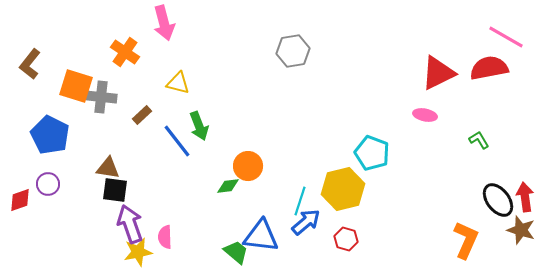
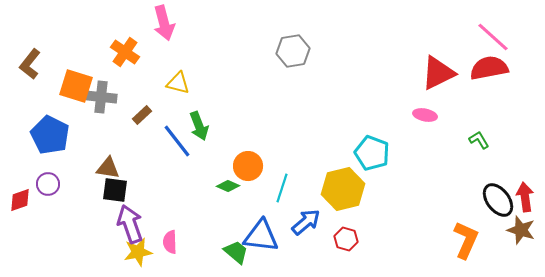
pink line: moved 13 px left; rotated 12 degrees clockwise
green diamond: rotated 30 degrees clockwise
cyan line: moved 18 px left, 13 px up
pink semicircle: moved 5 px right, 5 px down
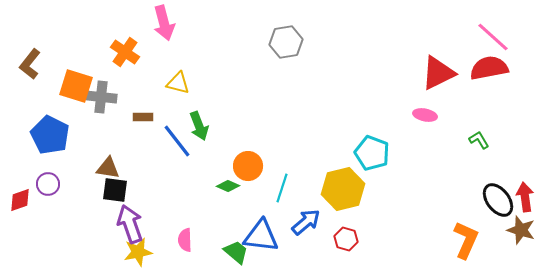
gray hexagon: moved 7 px left, 9 px up
brown rectangle: moved 1 px right, 2 px down; rotated 42 degrees clockwise
pink semicircle: moved 15 px right, 2 px up
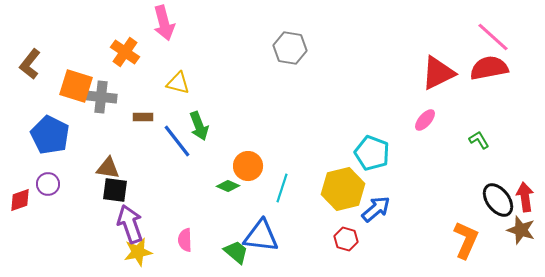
gray hexagon: moved 4 px right, 6 px down; rotated 20 degrees clockwise
pink ellipse: moved 5 px down; rotated 60 degrees counterclockwise
blue arrow: moved 70 px right, 13 px up
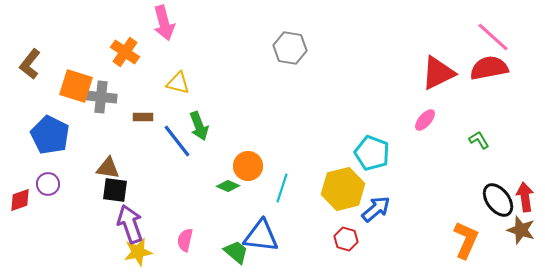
pink semicircle: rotated 15 degrees clockwise
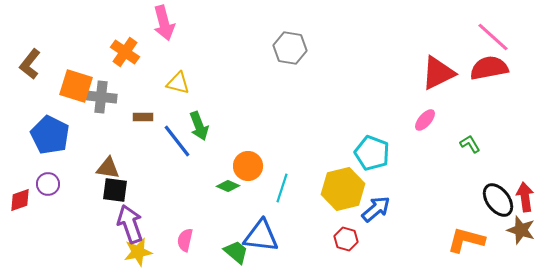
green L-shape: moved 9 px left, 4 px down
orange L-shape: rotated 99 degrees counterclockwise
